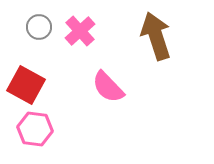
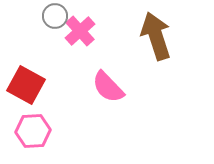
gray circle: moved 16 px right, 11 px up
pink hexagon: moved 2 px left, 2 px down; rotated 12 degrees counterclockwise
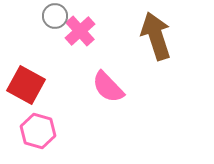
pink hexagon: moved 5 px right; rotated 20 degrees clockwise
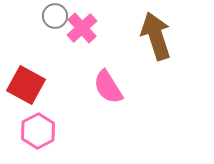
pink cross: moved 2 px right, 3 px up
pink semicircle: rotated 12 degrees clockwise
pink hexagon: rotated 16 degrees clockwise
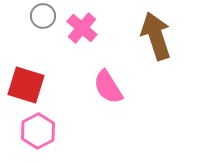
gray circle: moved 12 px left
pink cross: rotated 8 degrees counterclockwise
red square: rotated 12 degrees counterclockwise
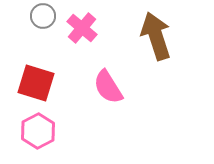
red square: moved 10 px right, 2 px up
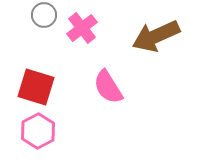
gray circle: moved 1 px right, 1 px up
pink cross: rotated 12 degrees clockwise
brown arrow: rotated 96 degrees counterclockwise
red square: moved 4 px down
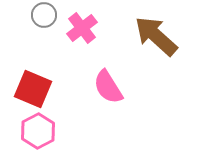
brown arrow: rotated 66 degrees clockwise
red square: moved 3 px left, 2 px down; rotated 6 degrees clockwise
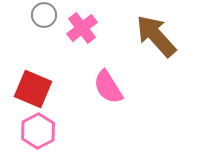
brown arrow: rotated 6 degrees clockwise
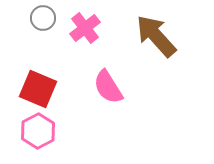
gray circle: moved 1 px left, 3 px down
pink cross: moved 3 px right
red square: moved 5 px right
